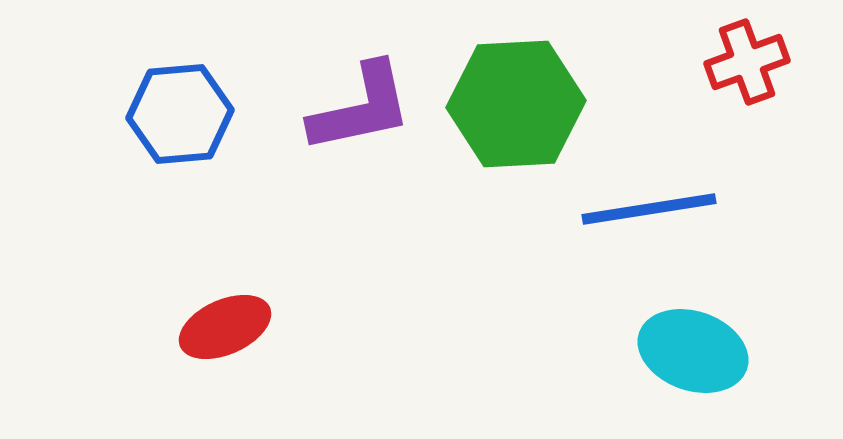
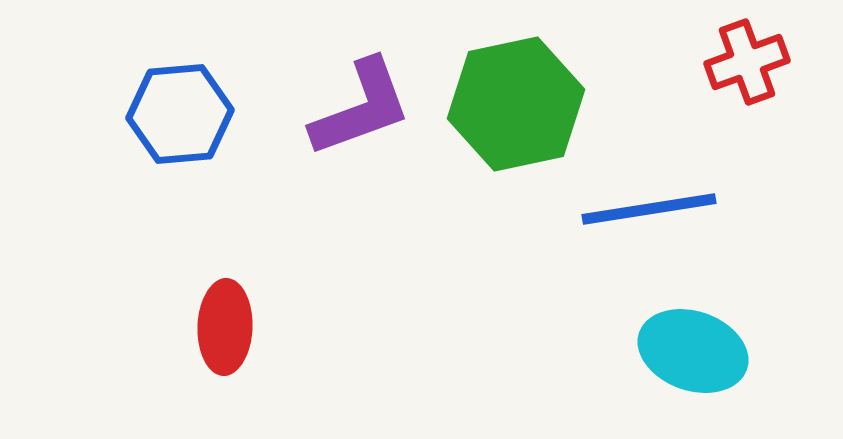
green hexagon: rotated 9 degrees counterclockwise
purple L-shape: rotated 8 degrees counterclockwise
red ellipse: rotated 64 degrees counterclockwise
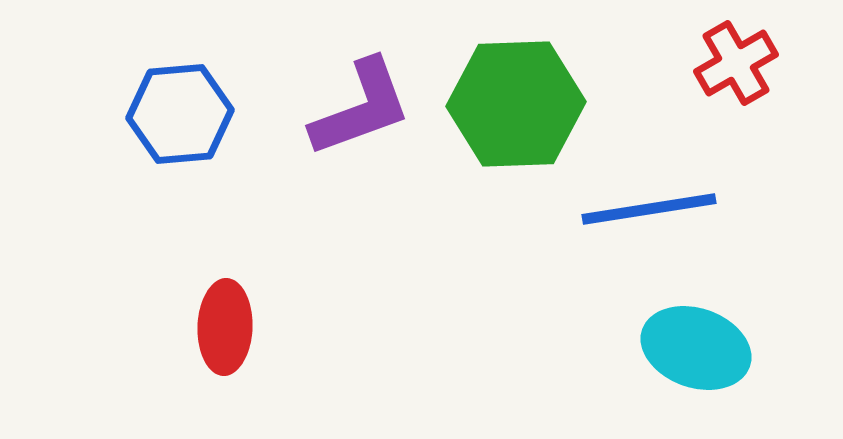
red cross: moved 11 px left, 1 px down; rotated 10 degrees counterclockwise
green hexagon: rotated 10 degrees clockwise
cyan ellipse: moved 3 px right, 3 px up
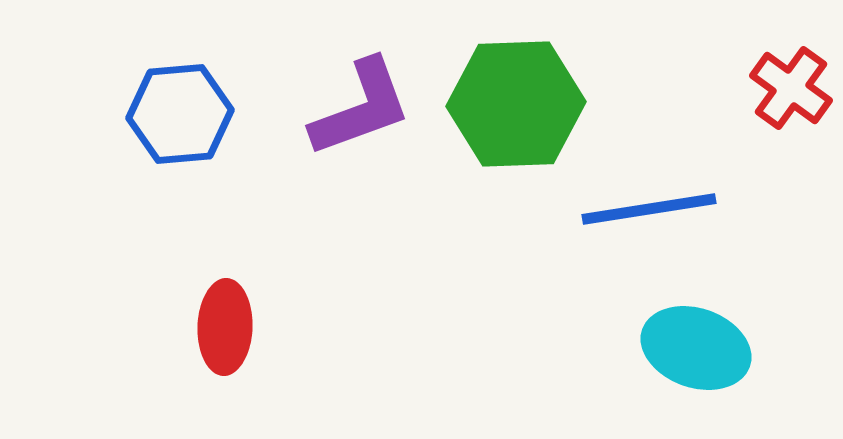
red cross: moved 55 px right, 25 px down; rotated 24 degrees counterclockwise
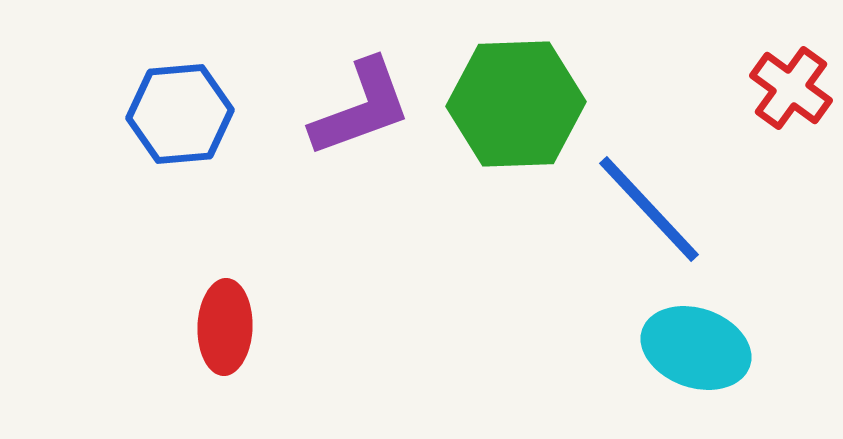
blue line: rotated 56 degrees clockwise
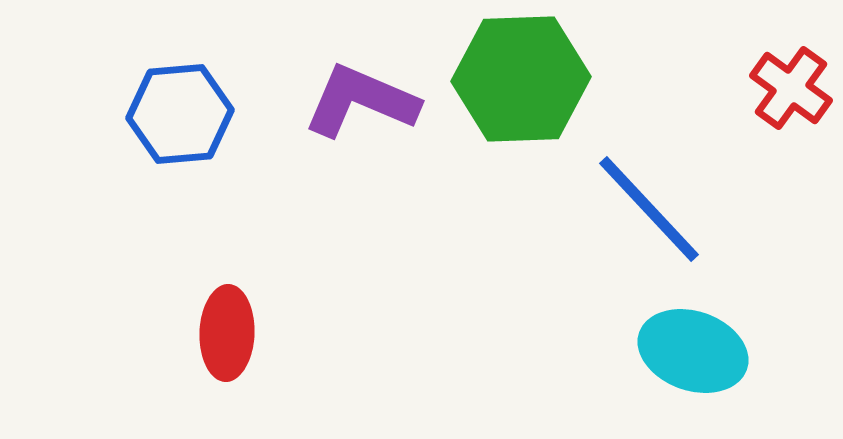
green hexagon: moved 5 px right, 25 px up
purple L-shape: moved 7 px up; rotated 137 degrees counterclockwise
red ellipse: moved 2 px right, 6 px down
cyan ellipse: moved 3 px left, 3 px down
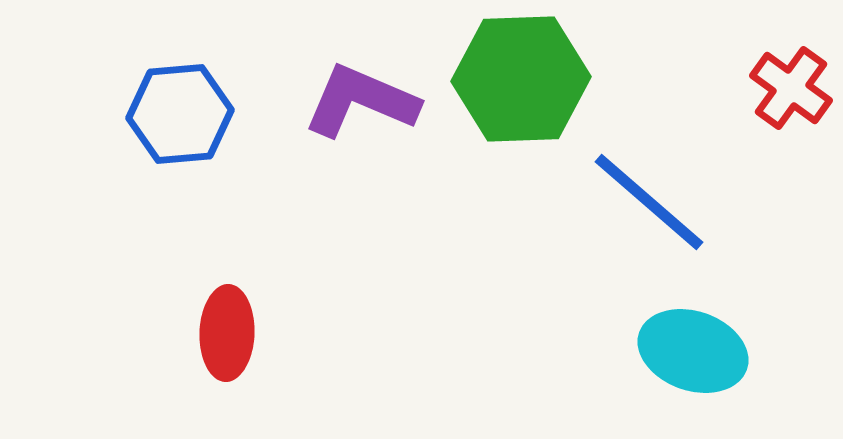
blue line: moved 7 px up; rotated 6 degrees counterclockwise
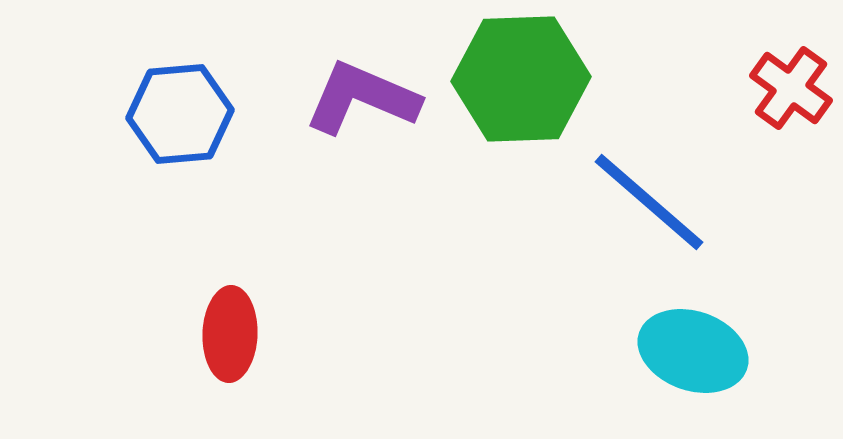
purple L-shape: moved 1 px right, 3 px up
red ellipse: moved 3 px right, 1 px down
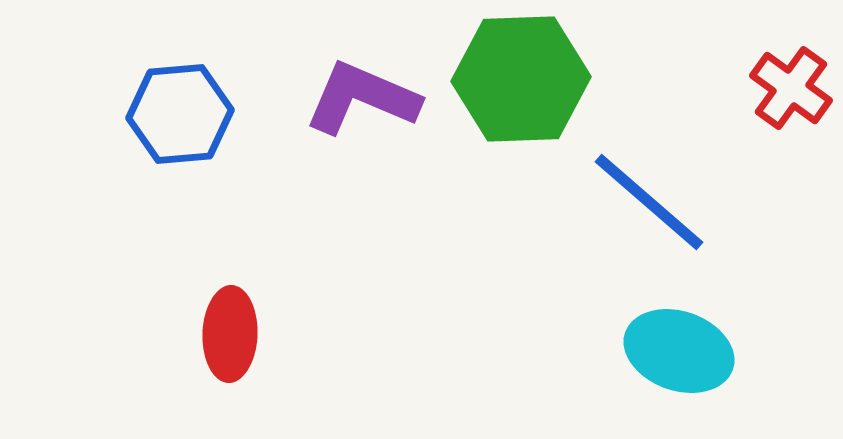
cyan ellipse: moved 14 px left
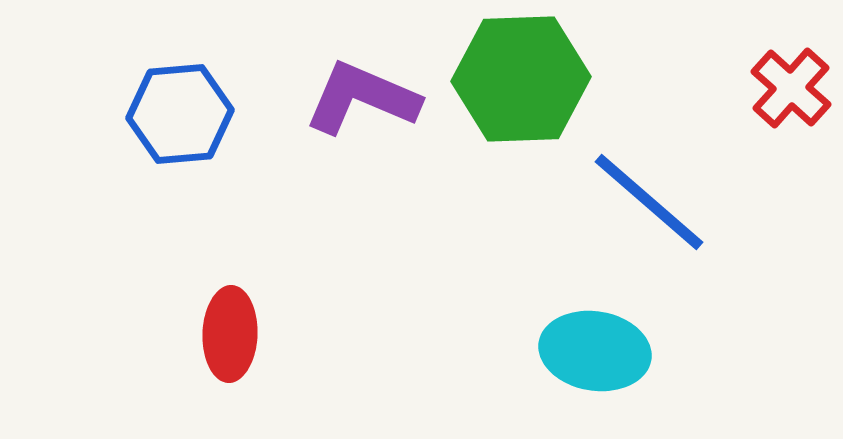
red cross: rotated 6 degrees clockwise
cyan ellipse: moved 84 px left; rotated 10 degrees counterclockwise
